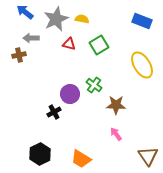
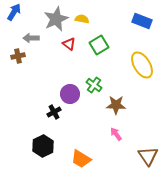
blue arrow: moved 11 px left; rotated 84 degrees clockwise
red triangle: rotated 24 degrees clockwise
brown cross: moved 1 px left, 1 px down
black hexagon: moved 3 px right, 8 px up
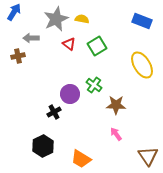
green square: moved 2 px left, 1 px down
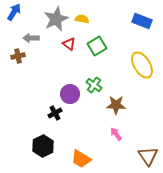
black cross: moved 1 px right, 1 px down
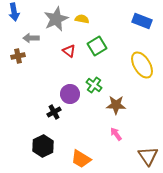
blue arrow: rotated 138 degrees clockwise
red triangle: moved 7 px down
black cross: moved 1 px left, 1 px up
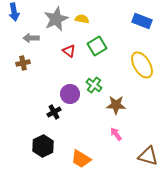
brown cross: moved 5 px right, 7 px down
brown triangle: rotated 40 degrees counterclockwise
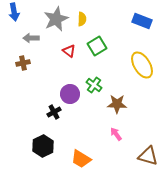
yellow semicircle: rotated 80 degrees clockwise
brown star: moved 1 px right, 1 px up
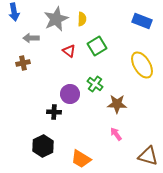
green cross: moved 1 px right, 1 px up
black cross: rotated 32 degrees clockwise
